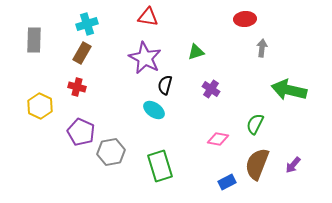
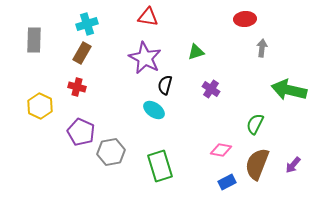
pink diamond: moved 3 px right, 11 px down
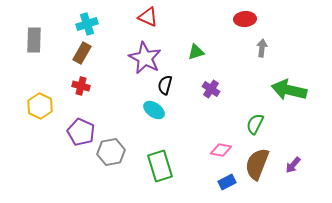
red triangle: rotated 15 degrees clockwise
red cross: moved 4 px right, 1 px up
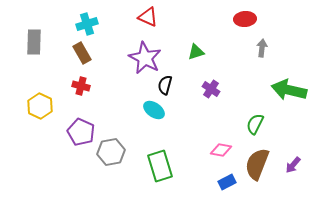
gray rectangle: moved 2 px down
brown rectangle: rotated 60 degrees counterclockwise
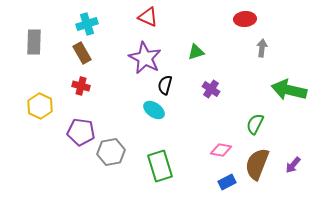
purple pentagon: rotated 16 degrees counterclockwise
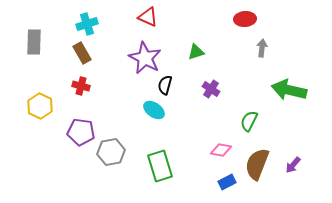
green semicircle: moved 6 px left, 3 px up
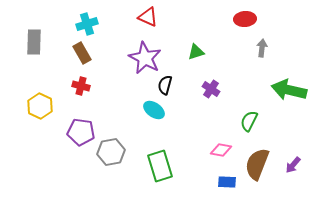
blue rectangle: rotated 30 degrees clockwise
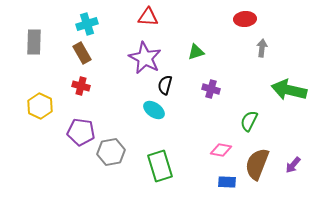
red triangle: rotated 20 degrees counterclockwise
purple cross: rotated 18 degrees counterclockwise
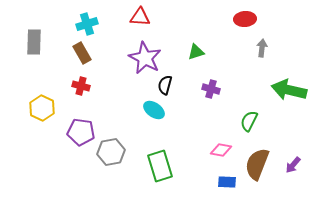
red triangle: moved 8 px left
yellow hexagon: moved 2 px right, 2 px down
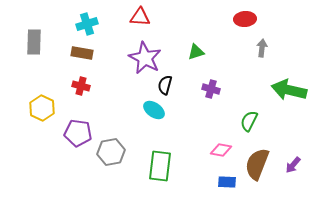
brown rectangle: rotated 50 degrees counterclockwise
purple pentagon: moved 3 px left, 1 px down
green rectangle: rotated 24 degrees clockwise
